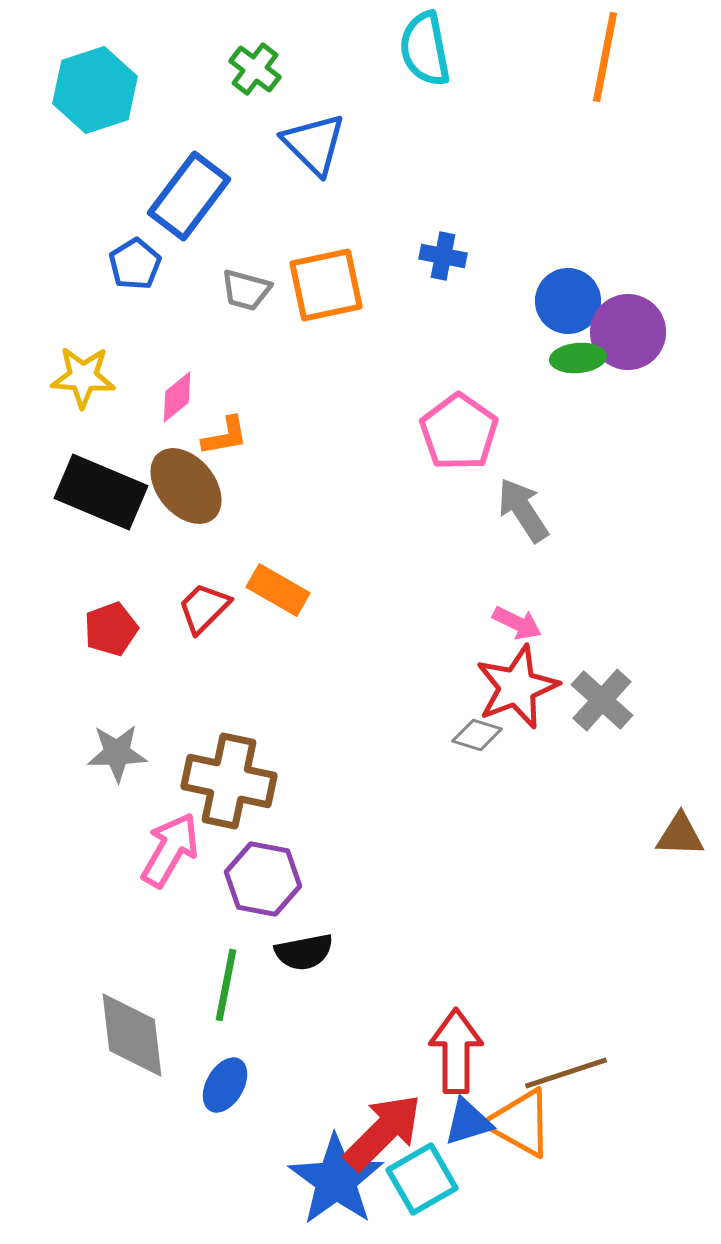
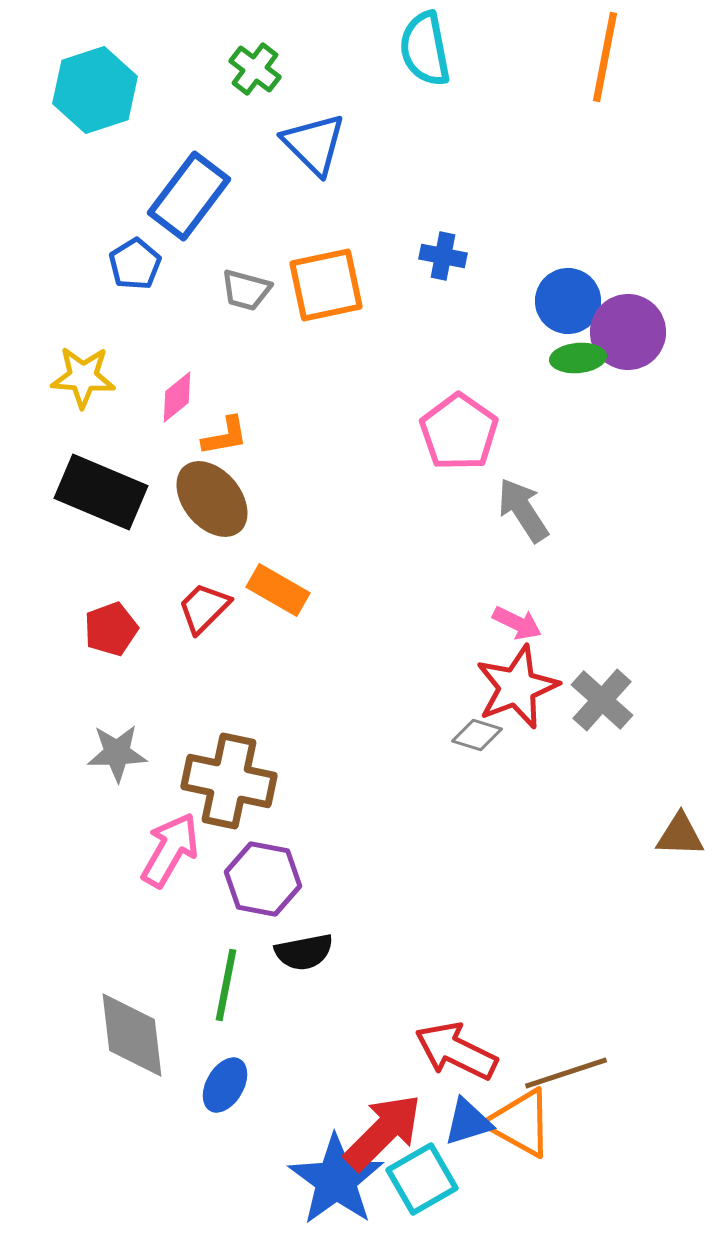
brown ellipse at (186, 486): moved 26 px right, 13 px down
red arrow at (456, 1051): rotated 64 degrees counterclockwise
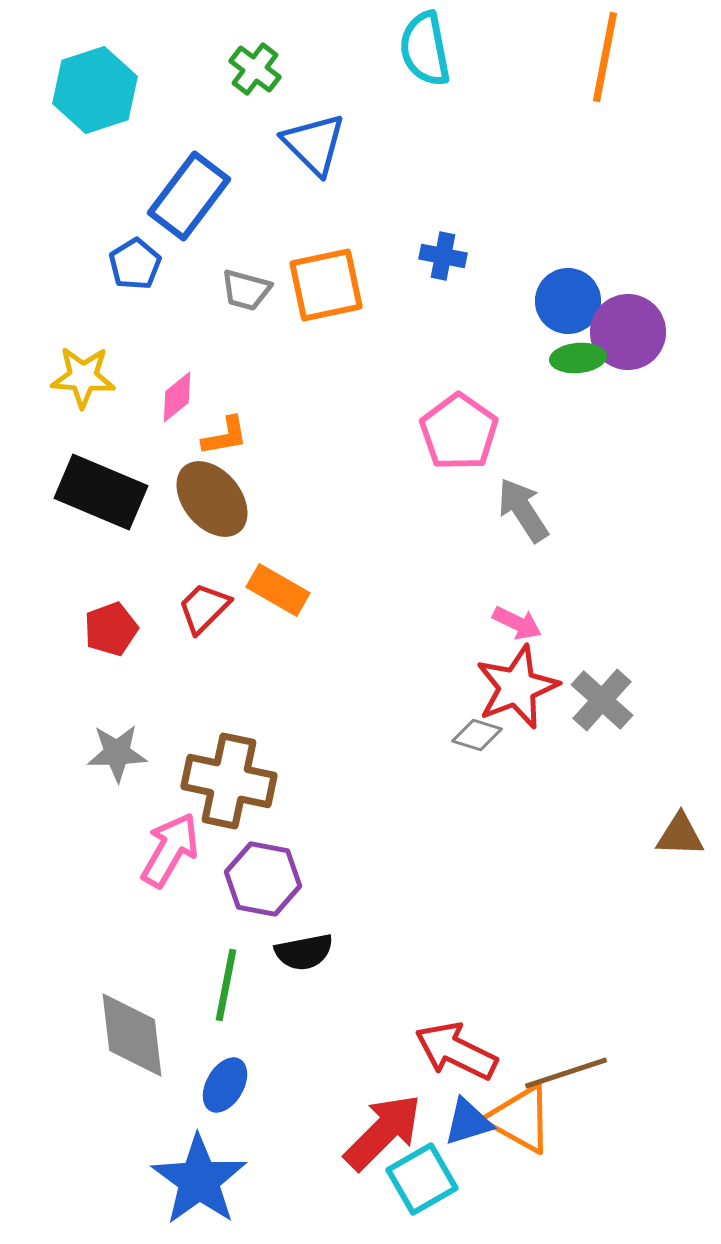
orange triangle at (520, 1123): moved 4 px up
blue star at (336, 1180): moved 137 px left
